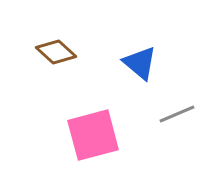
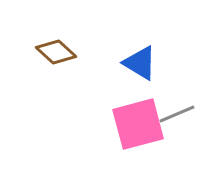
blue triangle: rotated 9 degrees counterclockwise
pink square: moved 45 px right, 11 px up
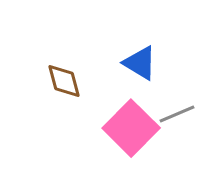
brown diamond: moved 8 px right, 29 px down; rotated 33 degrees clockwise
pink square: moved 7 px left, 4 px down; rotated 30 degrees counterclockwise
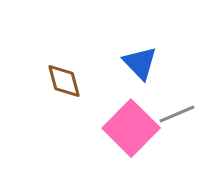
blue triangle: rotated 15 degrees clockwise
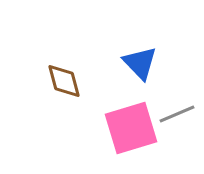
pink square: rotated 28 degrees clockwise
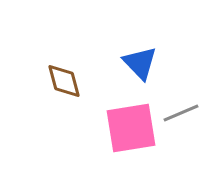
gray line: moved 4 px right, 1 px up
pink square: rotated 8 degrees clockwise
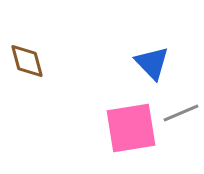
blue triangle: moved 12 px right
brown diamond: moved 37 px left, 20 px up
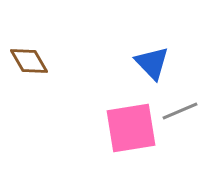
brown diamond: moved 2 px right; rotated 15 degrees counterclockwise
gray line: moved 1 px left, 2 px up
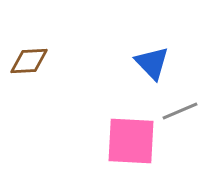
brown diamond: rotated 63 degrees counterclockwise
pink square: moved 13 px down; rotated 12 degrees clockwise
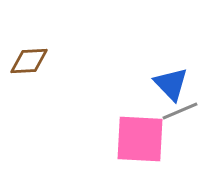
blue triangle: moved 19 px right, 21 px down
pink square: moved 9 px right, 2 px up
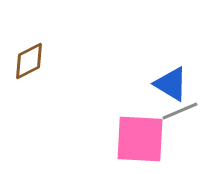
brown diamond: rotated 24 degrees counterclockwise
blue triangle: rotated 15 degrees counterclockwise
